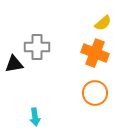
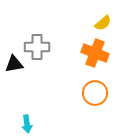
cyan arrow: moved 8 px left, 7 px down
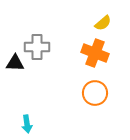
black triangle: moved 1 px right, 1 px up; rotated 12 degrees clockwise
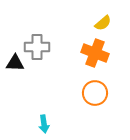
cyan arrow: moved 17 px right
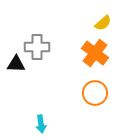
orange cross: rotated 16 degrees clockwise
black triangle: moved 1 px right, 1 px down
cyan arrow: moved 3 px left
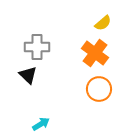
black triangle: moved 12 px right, 11 px down; rotated 42 degrees clockwise
orange circle: moved 4 px right, 4 px up
cyan arrow: rotated 114 degrees counterclockwise
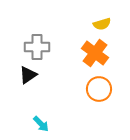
yellow semicircle: moved 1 px left, 1 px down; rotated 24 degrees clockwise
black triangle: rotated 42 degrees clockwise
cyan arrow: rotated 78 degrees clockwise
